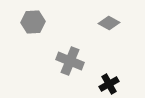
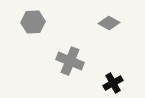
black cross: moved 4 px right, 1 px up
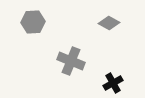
gray cross: moved 1 px right
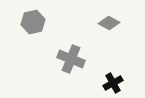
gray hexagon: rotated 10 degrees counterclockwise
gray cross: moved 2 px up
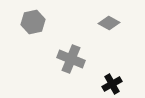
black cross: moved 1 px left, 1 px down
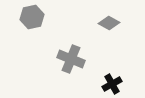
gray hexagon: moved 1 px left, 5 px up
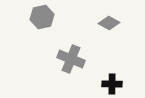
gray hexagon: moved 10 px right
black cross: rotated 30 degrees clockwise
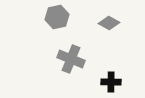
gray hexagon: moved 15 px right
black cross: moved 1 px left, 2 px up
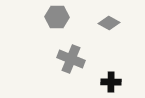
gray hexagon: rotated 15 degrees clockwise
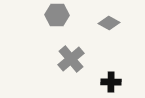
gray hexagon: moved 2 px up
gray cross: rotated 28 degrees clockwise
